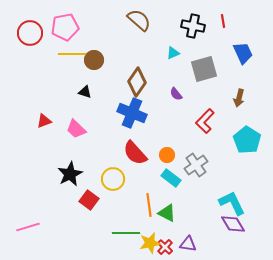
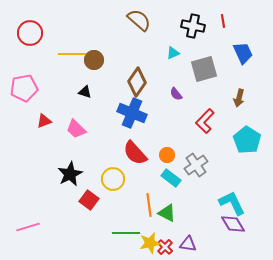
pink pentagon: moved 41 px left, 61 px down
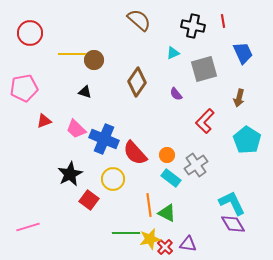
blue cross: moved 28 px left, 26 px down
yellow star: moved 4 px up
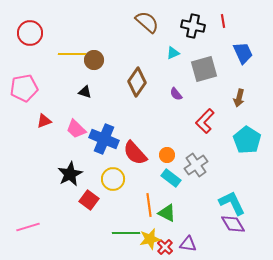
brown semicircle: moved 8 px right, 2 px down
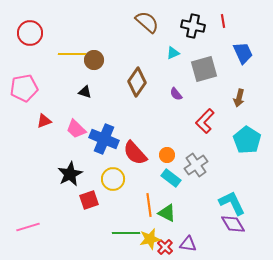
red square: rotated 36 degrees clockwise
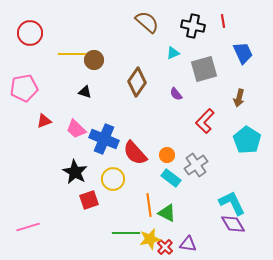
black star: moved 5 px right, 2 px up; rotated 15 degrees counterclockwise
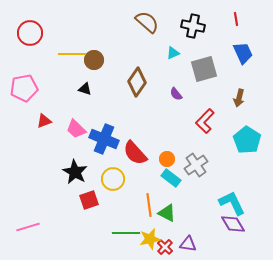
red line: moved 13 px right, 2 px up
black triangle: moved 3 px up
orange circle: moved 4 px down
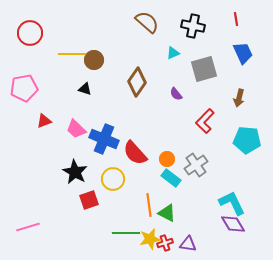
cyan pentagon: rotated 28 degrees counterclockwise
red cross: moved 4 px up; rotated 28 degrees clockwise
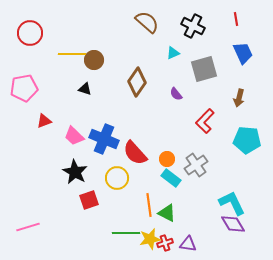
black cross: rotated 15 degrees clockwise
pink trapezoid: moved 2 px left, 7 px down
yellow circle: moved 4 px right, 1 px up
